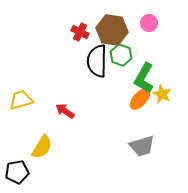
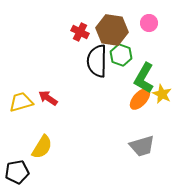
yellow trapezoid: moved 2 px down
red arrow: moved 17 px left, 13 px up
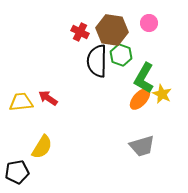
yellow trapezoid: rotated 10 degrees clockwise
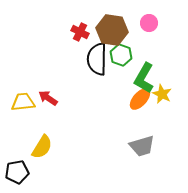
black semicircle: moved 2 px up
yellow trapezoid: moved 2 px right
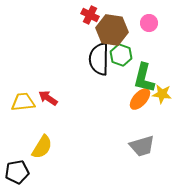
red cross: moved 10 px right, 17 px up
black semicircle: moved 2 px right
green L-shape: rotated 16 degrees counterclockwise
yellow star: rotated 18 degrees counterclockwise
